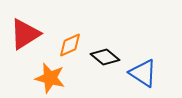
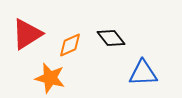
red triangle: moved 2 px right
black diamond: moved 6 px right, 19 px up; rotated 12 degrees clockwise
blue triangle: rotated 36 degrees counterclockwise
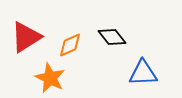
red triangle: moved 1 px left, 3 px down
black diamond: moved 1 px right, 1 px up
orange star: rotated 12 degrees clockwise
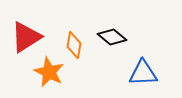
black diamond: rotated 12 degrees counterclockwise
orange diamond: moved 4 px right; rotated 56 degrees counterclockwise
orange star: moved 1 px left, 6 px up
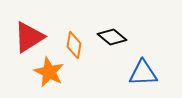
red triangle: moved 3 px right
